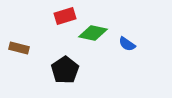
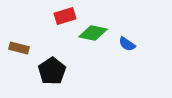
black pentagon: moved 13 px left, 1 px down
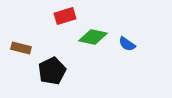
green diamond: moved 4 px down
brown rectangle: moved 2 px right
black pentagon: rotated 8 degrees clockwise
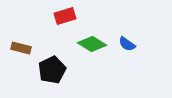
green diamond: moved 1 px left, 7 px down; rotated 20 degrees clockwise
black pentagon: moved 1 px up
